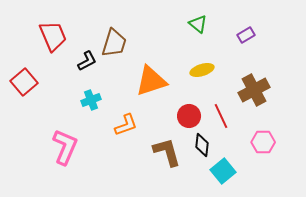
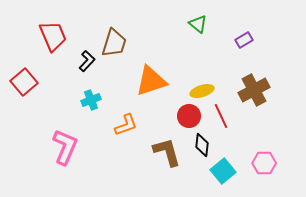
purple rectangle: moved 2 px left, 5 px down
black L-shape: rotated 20 degrees counterclockwise
yellow ellipse: moved 21 px down
pink hexagon: moved 1 px right, 21 px down
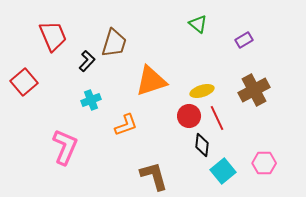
red line: moved 4 px left, 2 px down
brown L-shape: moved 13 px left, 24 px down
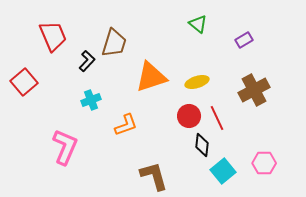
orange triangle: moved 4 px up
yellow ellipse: moved 5 px left, 9 px up
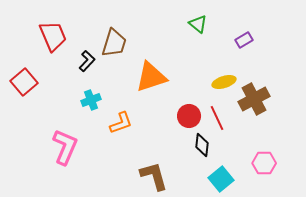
yellow ellipse: moved 27 px right
brown cross: moved 9 px down
orange L-shape: moved 5 px left, 2 px up
cyan square: moved 2 px left, 8 px down
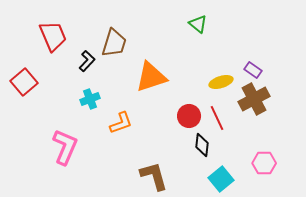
purple rectangle: moved 9 px right, 30 px down; rotated 66 degrees clockwise
yellow ellipse: moved 3 px left
cyan cross: moved 1 px left, 1 px up
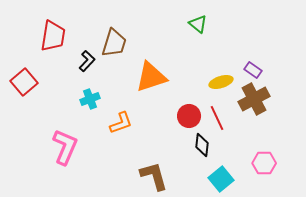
red trapezoid: rotated 32 degrees clockwise
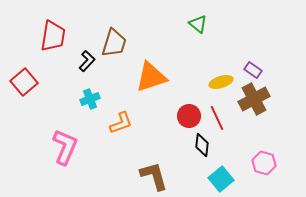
pink hexagon: rotated 15 degrees clockwise
